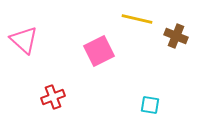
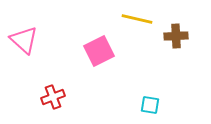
brown cross: rotated 25 degrees counterclockwise
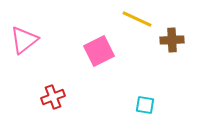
yellow line: rotated 12 degrees clockwise
brown cross: moved 4 px left, 4 px down
pink triangle: rotated 40 degrees clockwise
cyan square: moved 5 px left
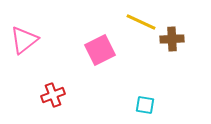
yellow line: moved 4 px right, 3 px down
brown cross: moved 1 px up
pink square: moved 1 px right, 1 px up
red cross: moved 2 px up
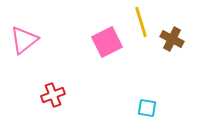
yellow line: rotated 48 degrees clockwise
brown cross: rotated 30 degrees clockwise
pink square: moved 7 px right, 8 px up
cyan square: moved 2 px right, 3 px down
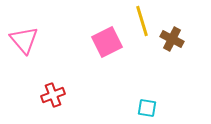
yellow line: moved 1 px right, 1 px up
pink triangle: rotated 32 degrees counterclockwise
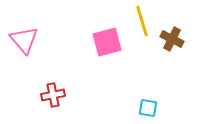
pink square: rotated 12 degrees clockwise
red cross: rotated 10 degrees clockwise
cyan square: moved 1 px right
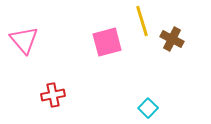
cyan square: rotated 36 degrees clockwise
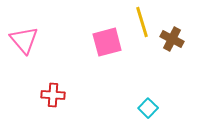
yellow line: moved 1 px down
red cross: rotated 15 degrees clockwise
